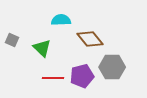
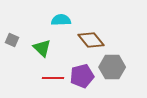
brown diamond: moved 1 px right, 1 px down
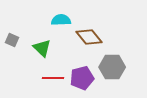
brown diamond: moved 2 px left, 3 px up
purple pentagon: moved 2 px down
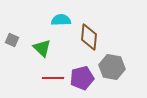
brown diamond: rotated 44 degrees clockwise
gray hexagon: rotated 10 degrees clockwise
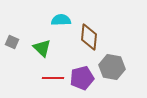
gray square: moved 2 px down
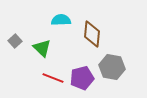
brown diamond: moved 3 px right, 3 px up
gray square: moved 3 px right, 1 px up; rotated 24 degrees clockwise
red line: rotated 20 degrees clockwise
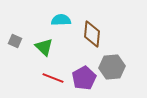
gray square: rotated 24 degrees counterclockwise
green triangle: moved 2 px right, 1 px up
gray hexagon: rotated 15 degrees counterclockwise
purple pentagon: moved 2 px right; rotated 15 degrees counterclockwise
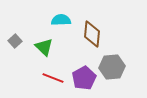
gray square: rotated 24 degrees clockwise
